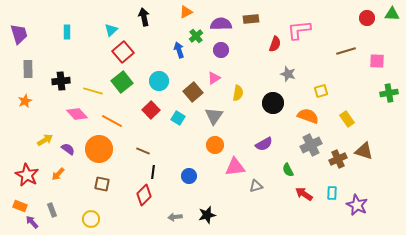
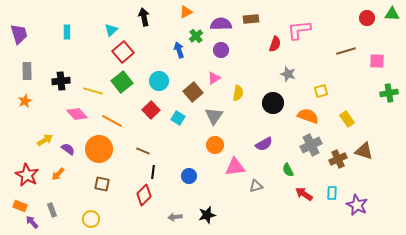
gray rectangle at (28, 69): moved 1 px left, 2 px down
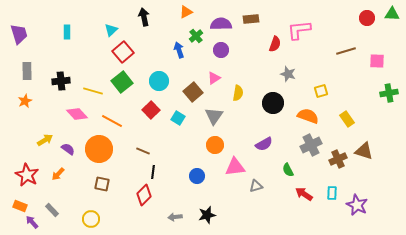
blue circle at (189, 176): moved 8 px right
gray rectangle at (52, 210): rotated 24 degrees counterclockwise
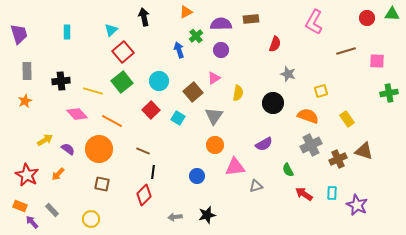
pink L-shape at (299, 30): moved 15 px right, 8 px up; rotated 55 degrees counterclockwise
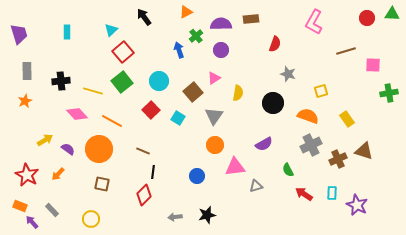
black arrow at (144, 17): rotated 24 degrees counterclockwise
pink square at (377, 61): moved 4 px left, 4 px down
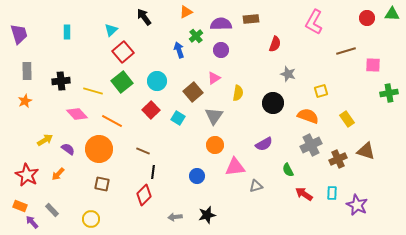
cyan circle at (159, 81): moved 2 px left
brown triangle at (364, 151): moved 2 px right
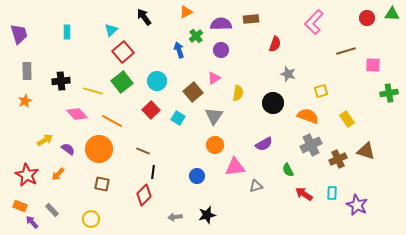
pink L-shape at (314, 22): rotated 15 degrees clockwise
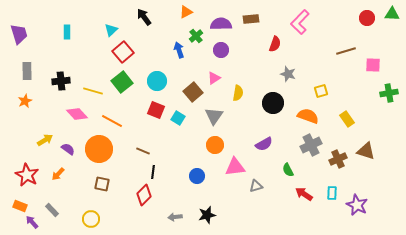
pink L-shape at (314, 22): moved 14 px left
red square at (151, 110): moved 5 px right; rotated 24 degrees counterclockwise
